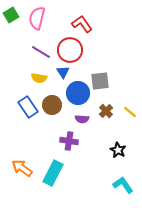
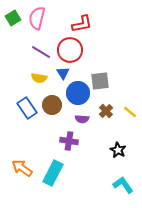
green square: moved 2 px right, 3 px down
red L-shape: rotated 115 degrees clockwise
blue triangle: moved 1 px down
blue rectangle: moved 1 px left, 1 px down
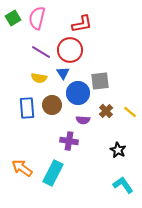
blue rectangle: rotated 30 degrees clockwise
purple semicircle: moved 1 px right, 1 px down
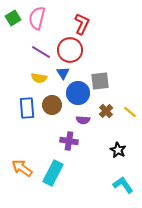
red L-shape: rotated 55 degrees counterclockwise
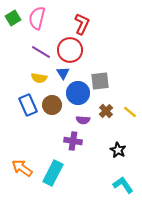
blue rectangle: moved 1 px right, 3 px up; rotated 20 degrees counterclockwise
purple cross: moved 4 px right
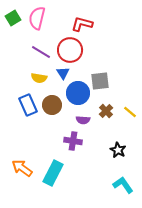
red L-shape: rotated 100 degrees counterclockwise
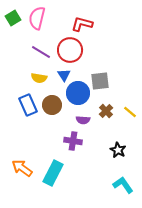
blue triangle: moved 1 px right, 2 px down
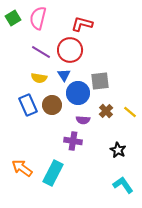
pink semicircle: moved 1 px right
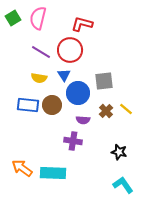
gray square: moved 4 px right
blue rectangle: rotated 60 degrees counterclockwise
yellow line: moved 4 px left, 3 px up
black star: moved 1 px right, 2 px down; rotated 14 degrees counterclockwise
cyan rectangle: rotated 65 degrees clockwise
